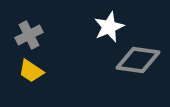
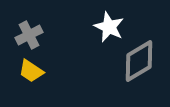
white star: rotated 24 degrees counterclockwise
gray diamond: moved 1 px right, 1 px down; rotated 39 degrees counterclockwise
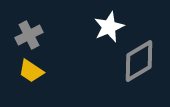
white star: rotated 24 degrees clockwise
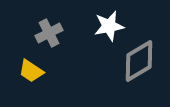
white star: moved 1 px up; rotated 12 degrees clockwise
gray cross: moved 20 px right, 2 px up
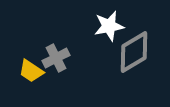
gray cross: moved 7 px right, 25 px down
gray diamond: moved 5 px left, 9 px up
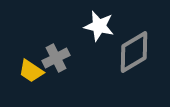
white star: moved 10 px left; rotated 24 degrees clockwise
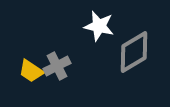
gray cross: moved 1 px right, 8 px down
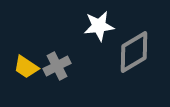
white star: rotated 20 degrees counterclockwise
yellow trapezoid: moved 5 px left, 4 px up
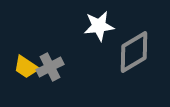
gray cross: moved 7 px left, 1 px down
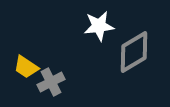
gray cross: moved 1 px right, 15 px down
